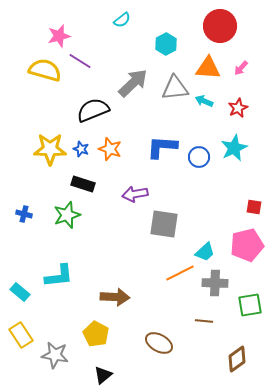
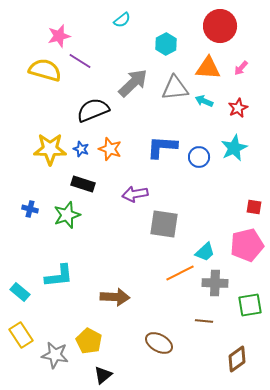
blue cross: moved 6 px right, 5 px up
yellow pentagon: moved 7 px left, 7 px down
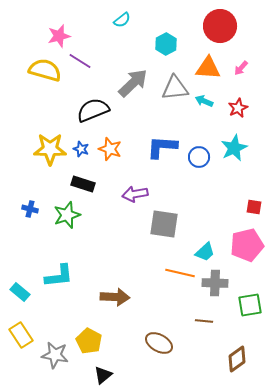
orange line: rotated 40 degrees clockwise
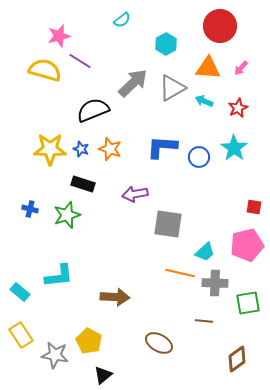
gray triangle: moved 3 px left; rotated 24 degrees counterclockwise
cyan star: rotated 12 degrees counterclockwise
gray square: moved 4 px right
green square: moved 2 px left, 2 px up
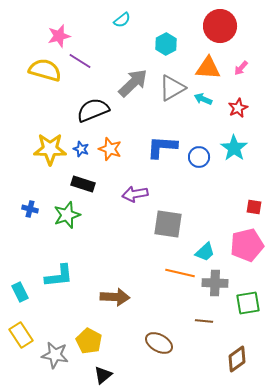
cyan arrow: moved 1 px left, 2 px up
cyan rectangle: rotated 24 degrees clockwise
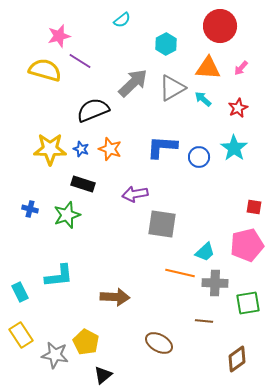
cyan arrow: rotated 18 degrees clockwise
gray square: moved 6 px left
yellow pentagon: moved 3 px left, 1 px down
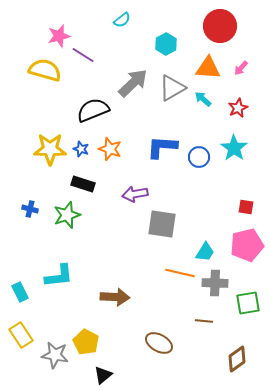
purple line: moved 3 px right, 6 px up
red square: moved 8 px left
cyan trapezoid: rotated 15 degrees counterclockwise
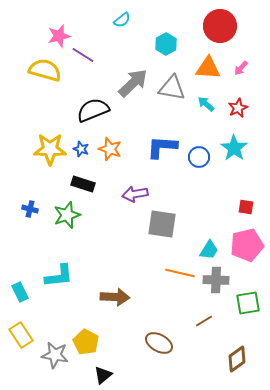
gray triangle: rotated 40 degrees clockwise
cyan arrow: moved 3 px right, 5 px down
cyan trapezoid: moved 4 px right, 2 px up
gray cross: moved 1 px right, 3 px up
brown line: rotated 36 degrees counterclockwise
